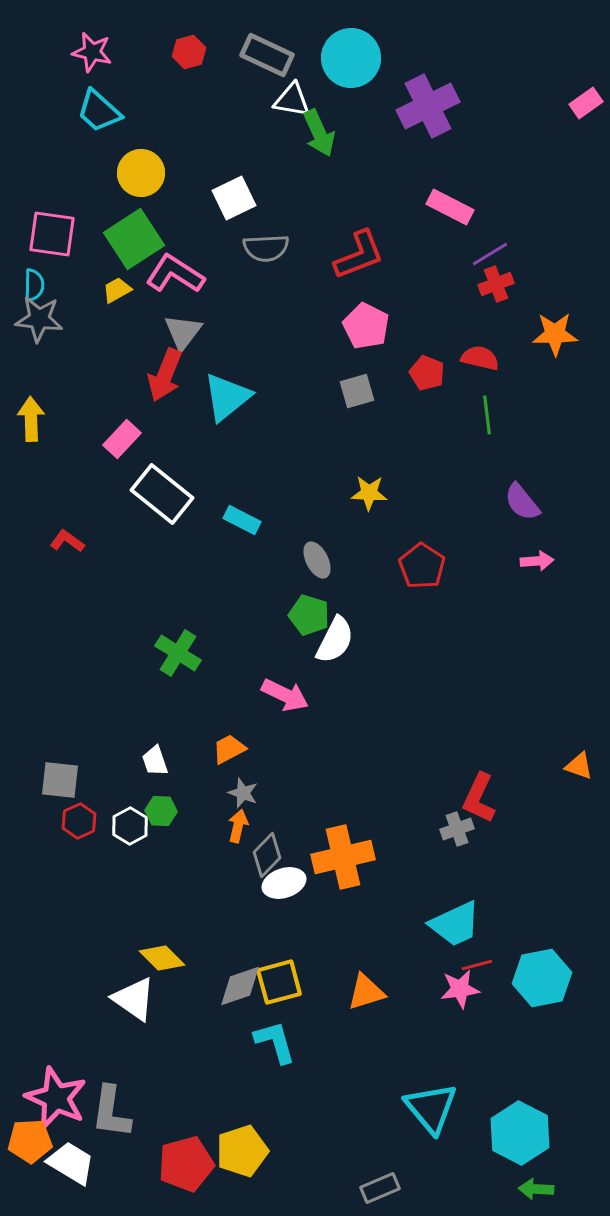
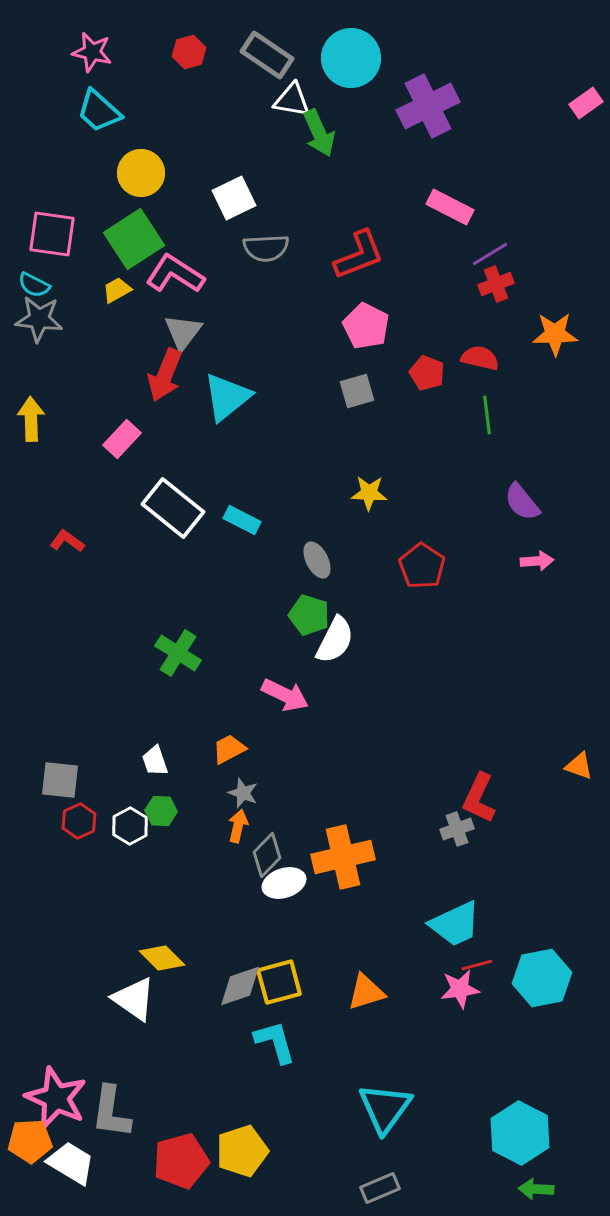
gray rectangle at (267, 55): rotated 9 degrees clockwise
cyan semicircle at (34, 285): rotated 116 degrees clockwise
white rectangle at (162, 494): moved 11 px right, 14 px down
cyan triangle at (431, 1108): moved 46 px left; rotated 16 degrees clockwise
red pentagon at (186, 1164): moved 5 px left, 3 px up
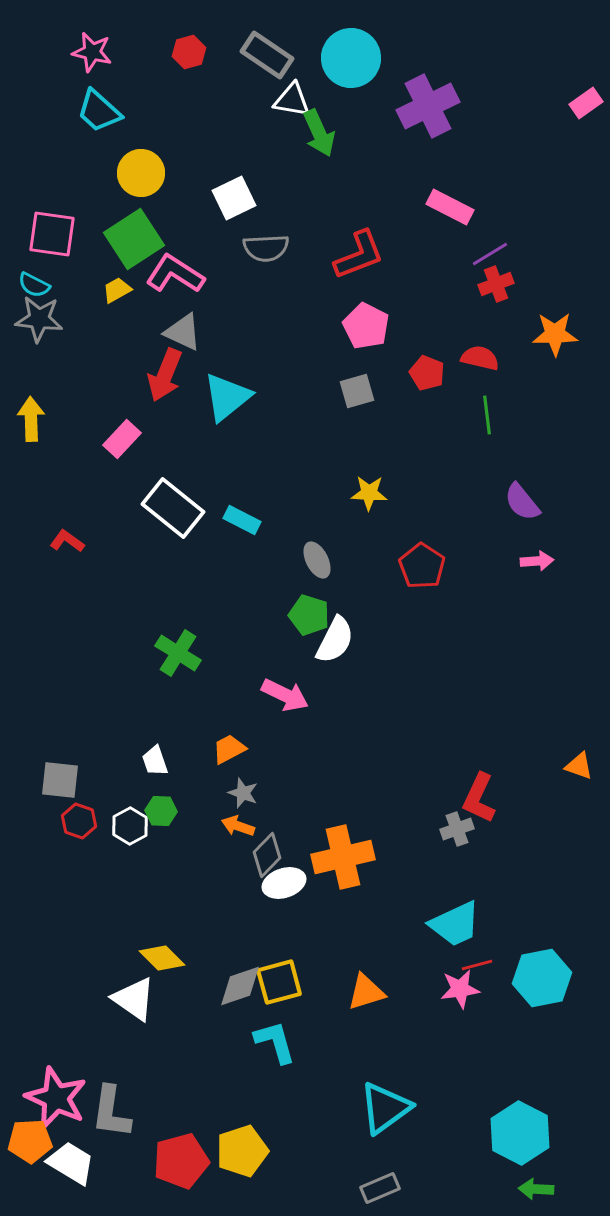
gray triangle at (183, 332): rotated 42 degrees counterclockwise
red hexagon at (79, 821): rotated 16 degrees counterclockwise
orange arrow at (238, 826): rotated 84 degrees counterclockwise
cyan triangle at (385, 1108): rotated 18 degrees clockwise
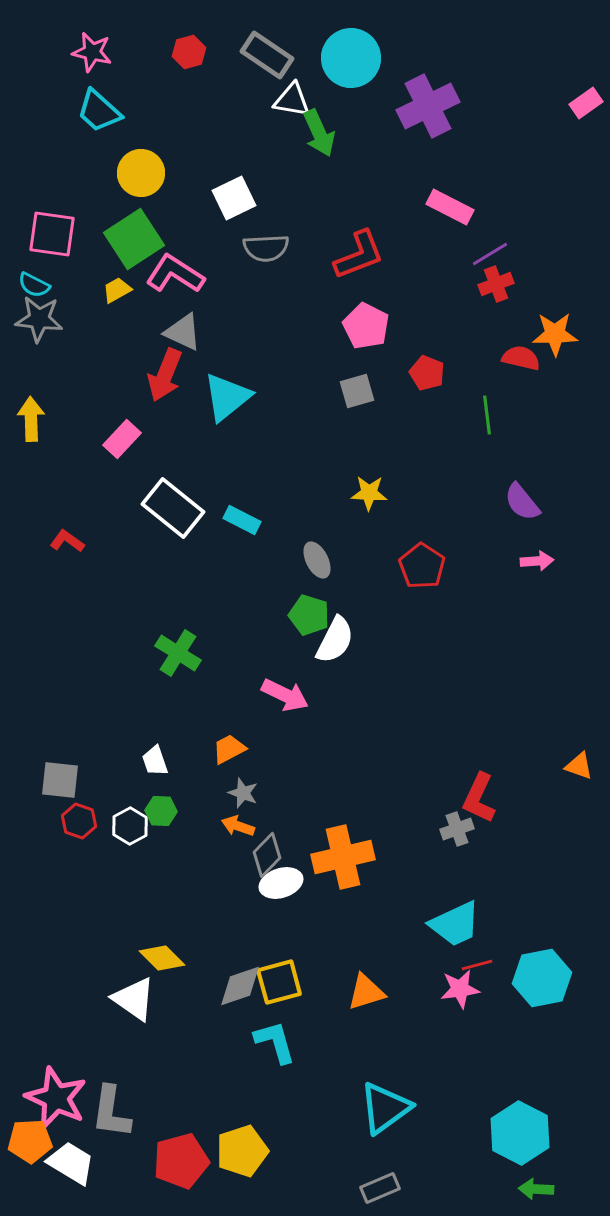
red semicircle at (480, 358): moved 41 px right
white ellipse at (284, 883): moved 3 px left
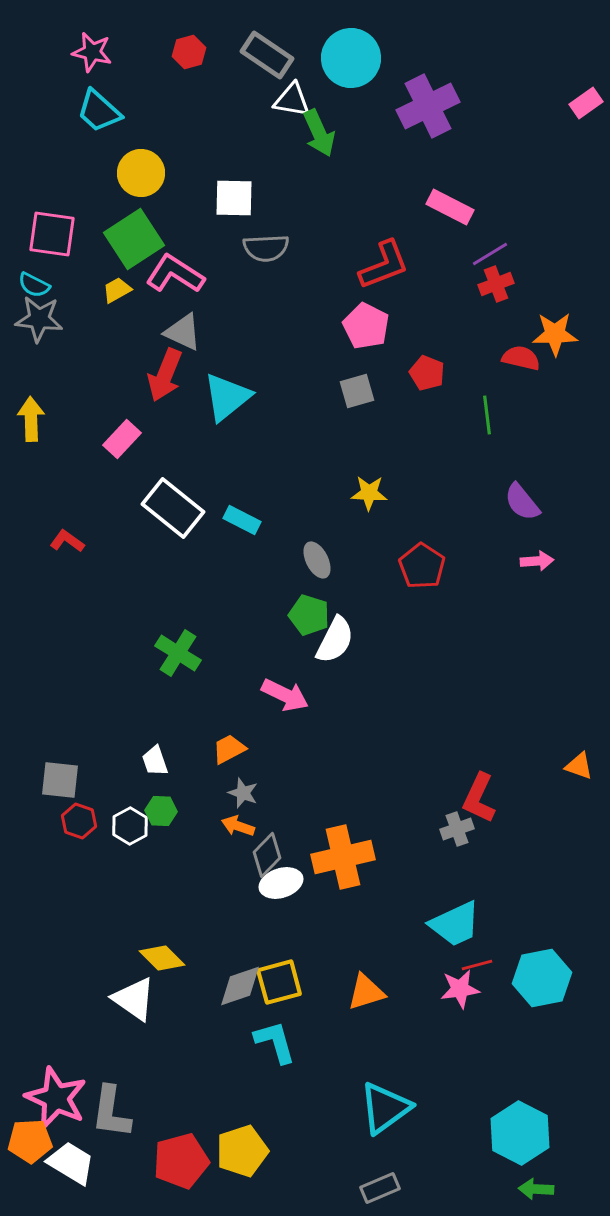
white square at (234, 198): rotated 27 degrees clockwise
red L-shape at (359, 255): moved 25 px right, 10 px down
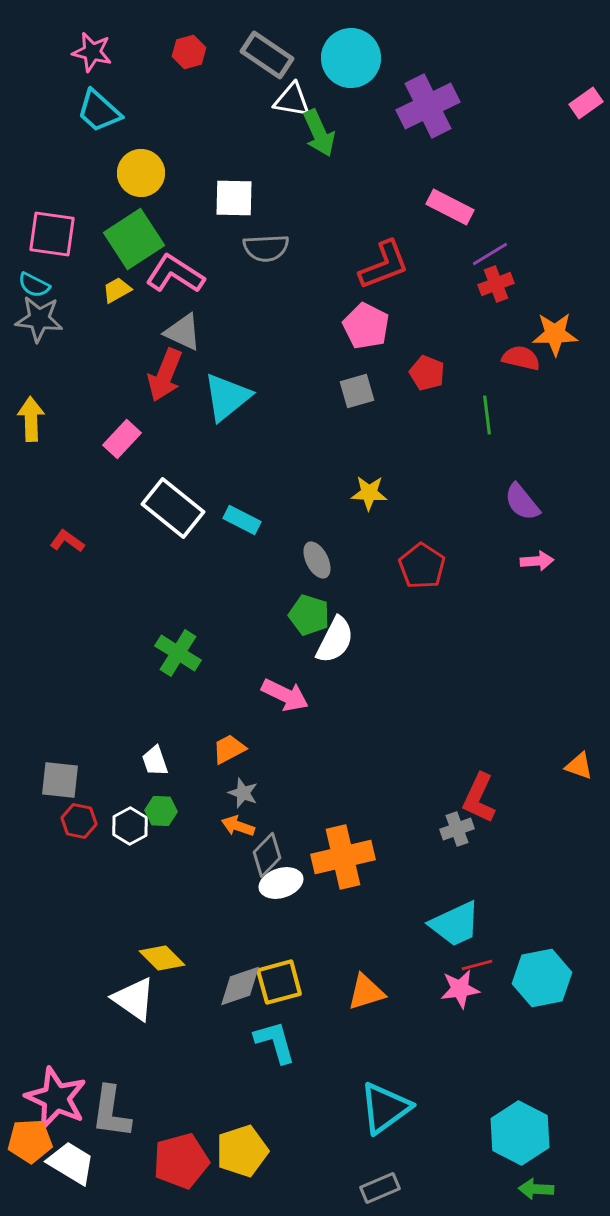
red hexagon at (79, 821): rotated 8 degrees counterclockwise
